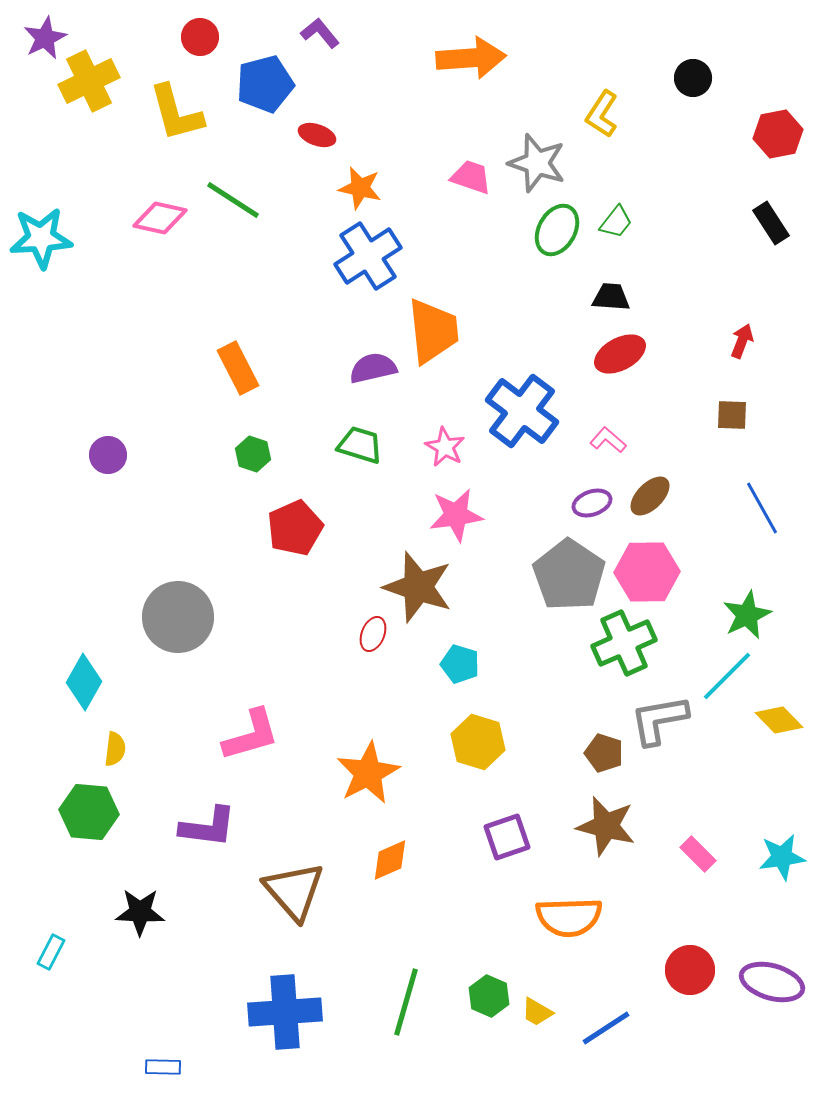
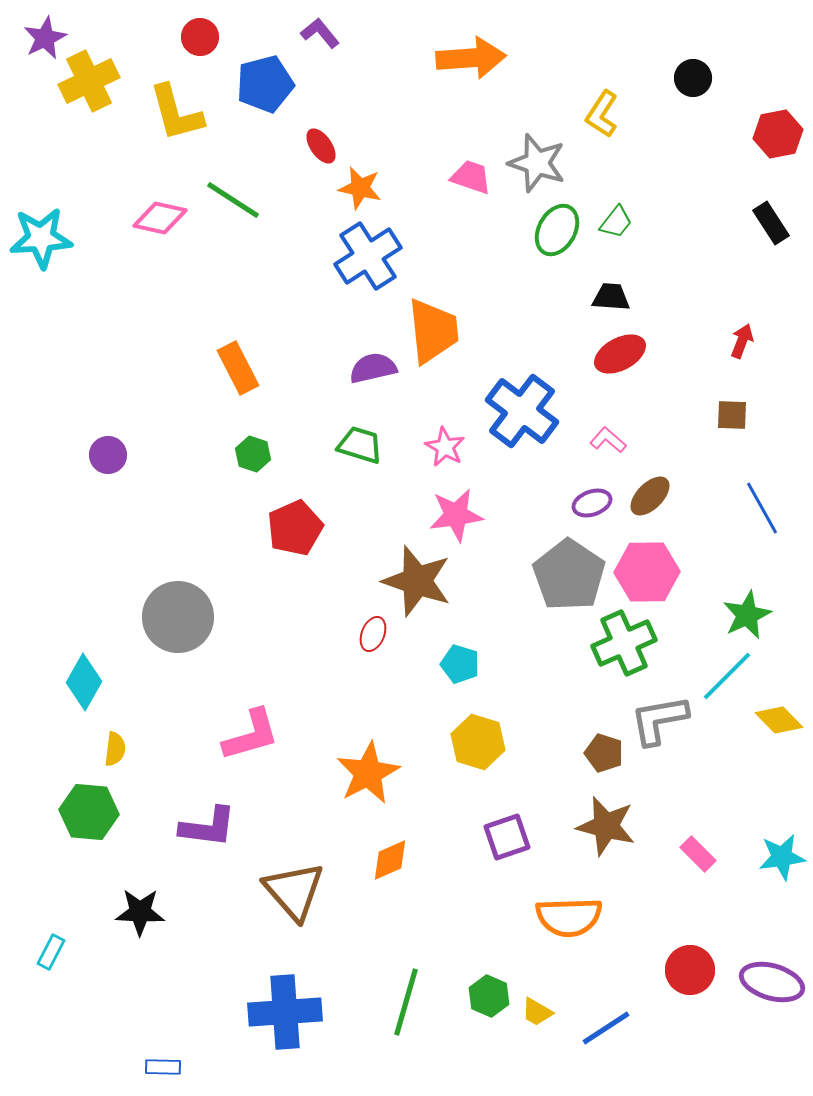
red ellipse at (317, 135): moved 4 px right, 11 px down; rotated 36 degrees clockwise
brown star at (418, 587): moved 1 px left, 6 px up
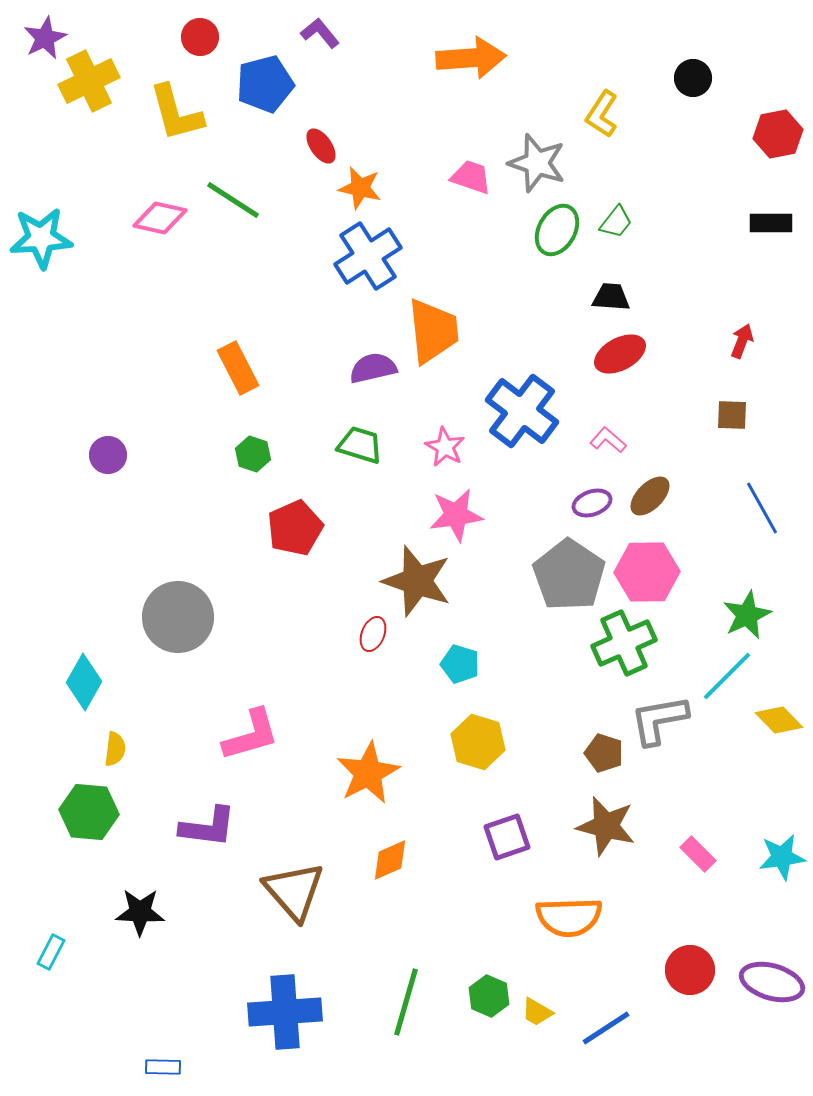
black rectangle at (771, 223): rotated 57 degrees counterclockwise
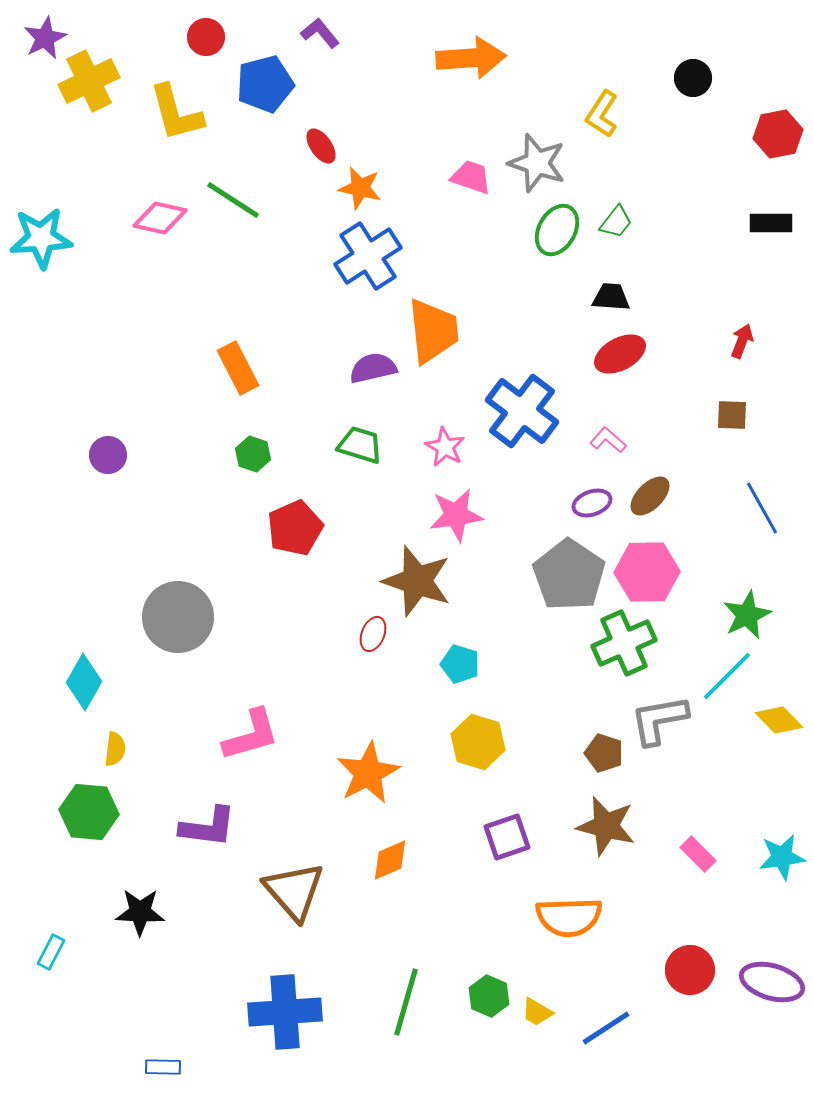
red circle at (200, 37): moved 6 px right
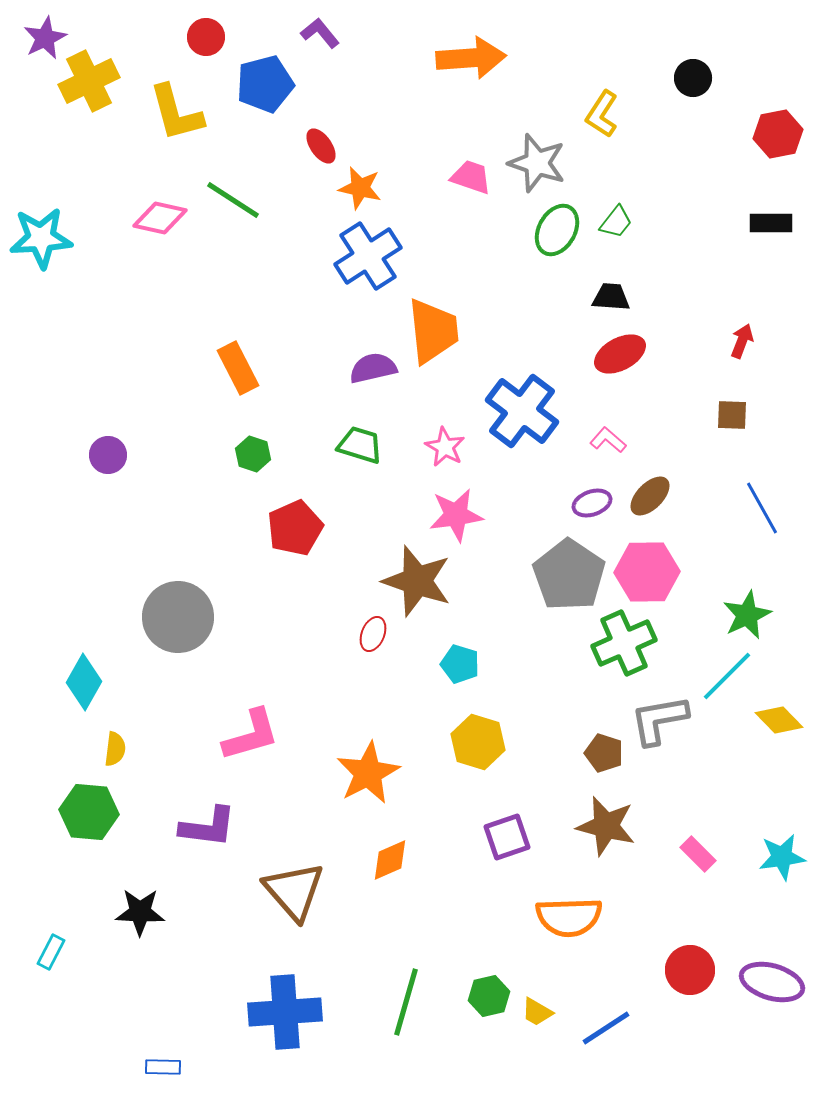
green hexagon at (489, 996): rotated 24 degrees clockwise
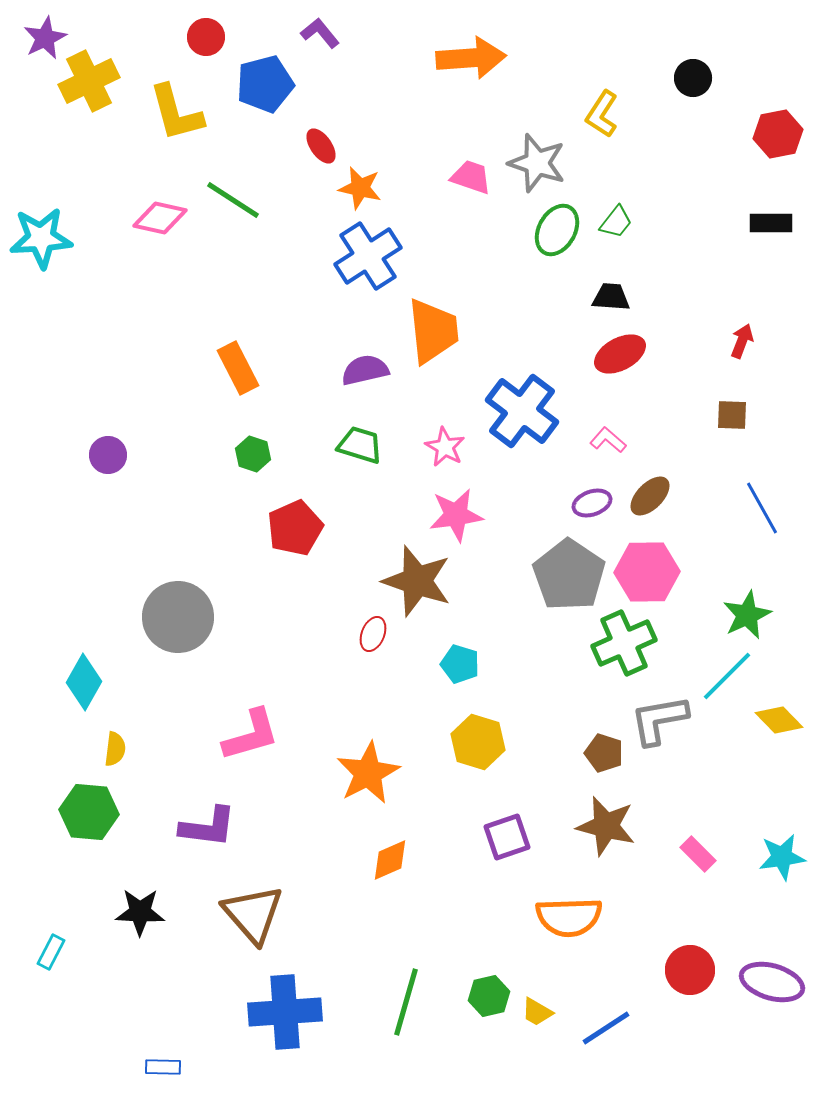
purple semicircle at (373, 368): moved 8 px left, 2 px down
brown triangle at (294, 891): moved 41 px left, 23 px down
